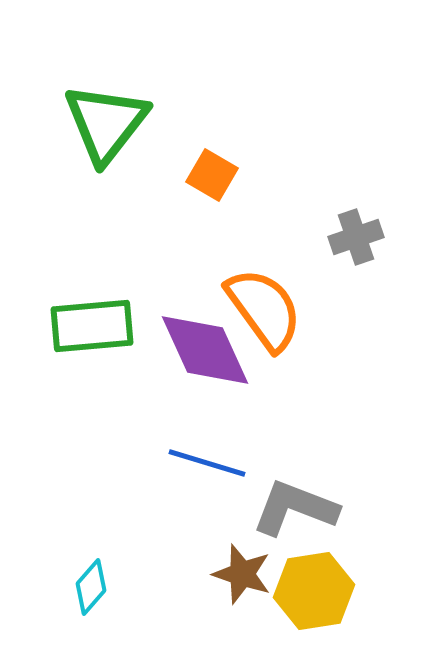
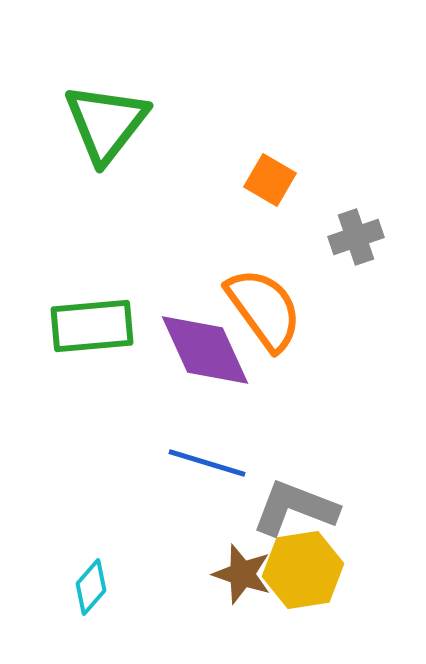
orange square: moved 58 px right, 5 px down
yellow hexagon: moved 11 px left, 21 px up
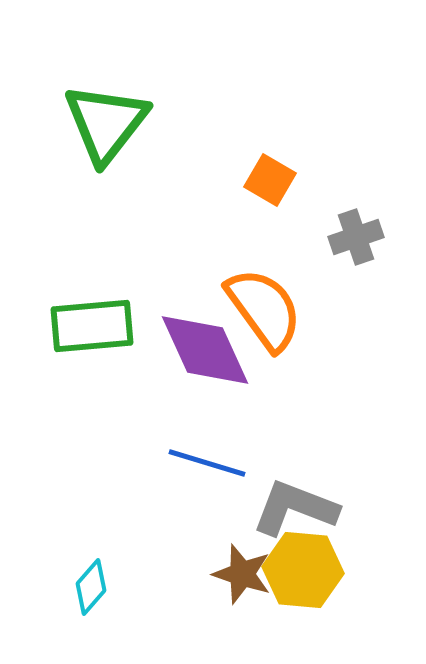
yellow hexagon: rotated 14 degrees clockwise
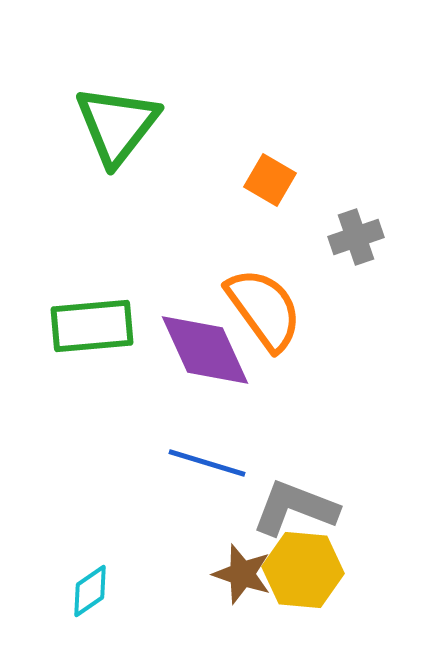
green triangle: moved 11 px right, 2 px down
cyan diamond: moved 1 px left, 4 px down; rotated 14 degrees clockwise
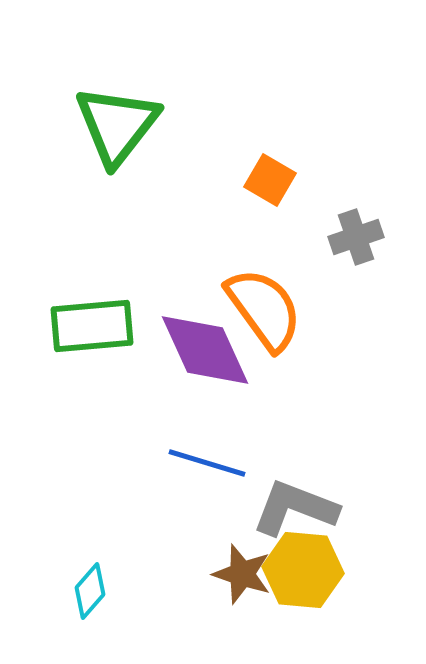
cyan diamond: rotated 14 degrees counterclockwise
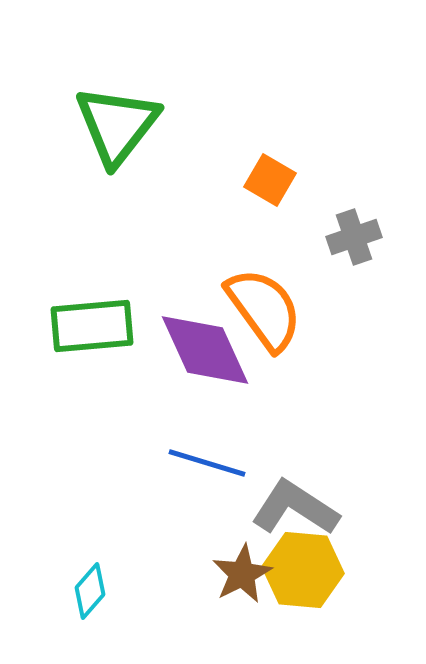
gray cross: moved 2 px left
gray L-shape: rotated 12 degrees clockwise
brown star: rotated 26 degrees clockwise
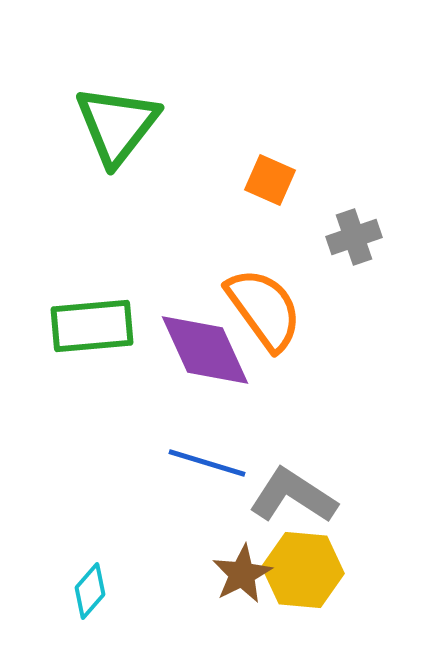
orange square: rotated 6 degrees counterclockwise
gray L-shape: moved 2 px left, 12 px up
